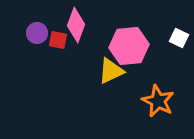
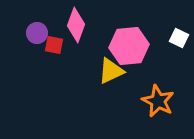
red square: moved 4 px left, 5 px down
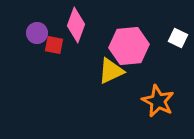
white square: moved 1 px left
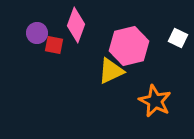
pink hexagon: rotated 9 degrees counterclockwise
orange star: moved 3 px left
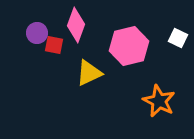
yellow triangle: moved 22 px left, 2 px down
orange star: moved 4 px right
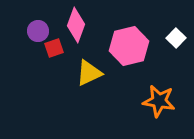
purple circle: moved 1 px right, 2 px up
white square: moved 2 px left; rotated 18 degrees clockwise
red square: moved 3 px down; rotated 30 degrees counterclockwise
orange star: rotated 16 degrees counterclockwise
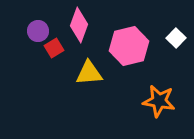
pink diamond: moved 3 px right
red square: rotated 12 degrees counterclockwise
yellow triangle: rotated 20 degrees clockwise
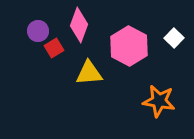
white square: moved 2 px left
pink hexagon: rotated 18 degrees counterclockwise
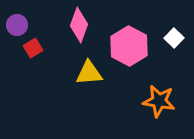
purple circle: moved 21 px left, 6 px up
red square: moved 21 px left
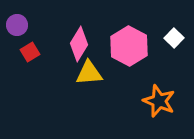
pink diamond: moved 19 px down; rotated 12 degrees clockwise
red square: moved 3 px left, 4 px down
orange star: rotated 12 degrees clockwise
